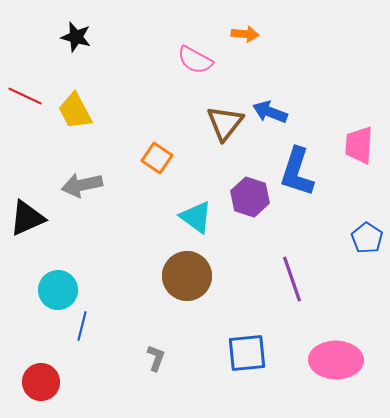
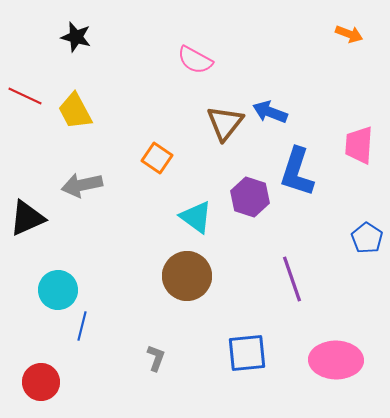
orange arrow: moved 104 px right; rotated 16 degrees clockwise
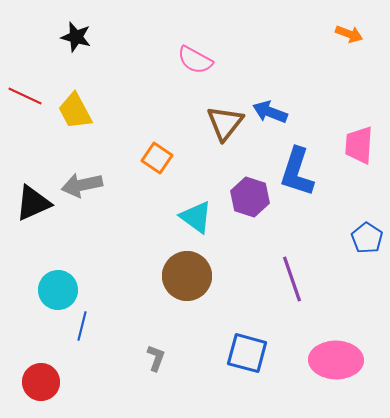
black triangle: moved 6 px right, 15 px up
blue square: rotated 21 degrees clockwise
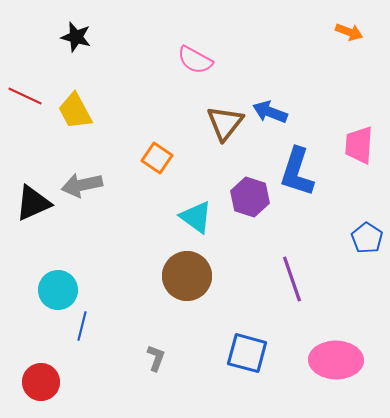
orange arrow: moved 2 px up
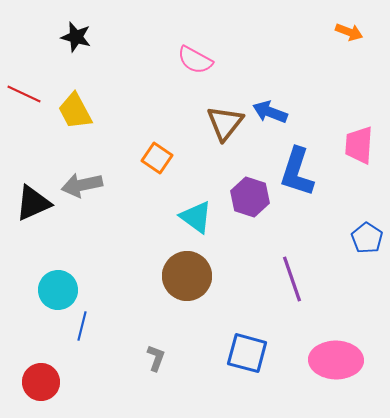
red line: moved 1 px left, 2 px up
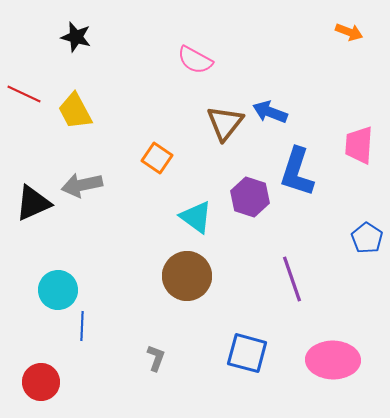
blue line: rotated 12 degrees counterclockwise
pink ellipse: moved 3 px left
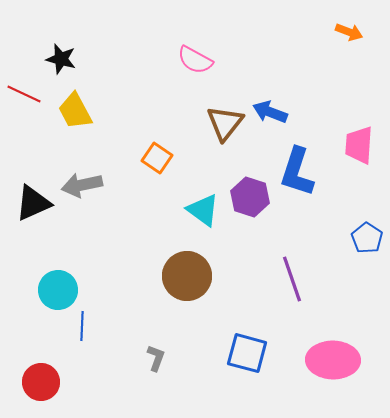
black star: moved 15 px left, 22 px down
cyan triangle: moved 7 px right, 7 px up
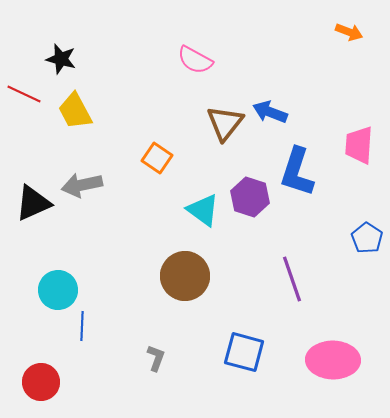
brown circle: moved 2 px left
blue square: moved 3 px left, 1 px up
